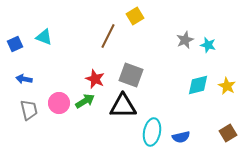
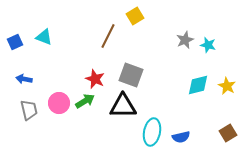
blue square: moved 2 px up
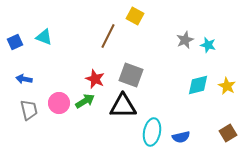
yellow square: rotated 30 degrees counterclockwise
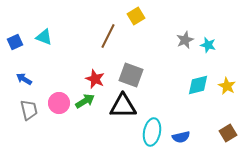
yellow square: moved 1 px right; rotated 30 degrees clockwise
blue arrow: rotated 21 degrees clockwise
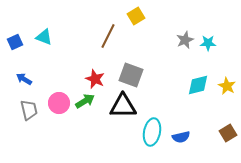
cyan star: moved 2 px up; rotated 14 degrees counterclockwise
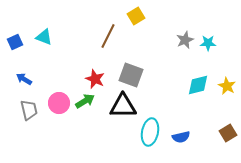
cyan ellipse: moved 2 px left
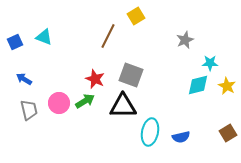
cyan star: moved 2 px right, 20 px down
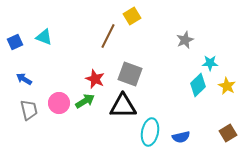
yellow square: moved 4 px left
gray square: moved 1 px left, 1 px up
cyan diamond: rotated 30 degrees counterclockwise
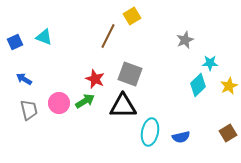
yellow star: moved 2 px right; rotated 18 degrees clockwise
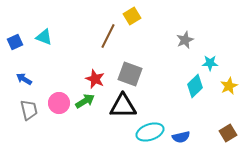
cyan diamond: moved 3 px left, 1 px down
cyan ellipse: rotated 60 degrees clockwise
